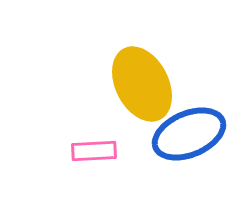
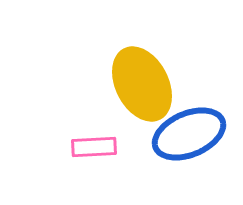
pink rectangle: moved 4 px up
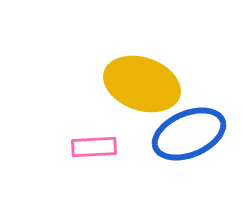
yellow ellipse: rotated 44 degrees counterclockwise
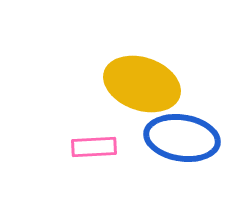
blue ellipse: moved 7 px left, 4 px down; rotated 32 degrees clockwise
